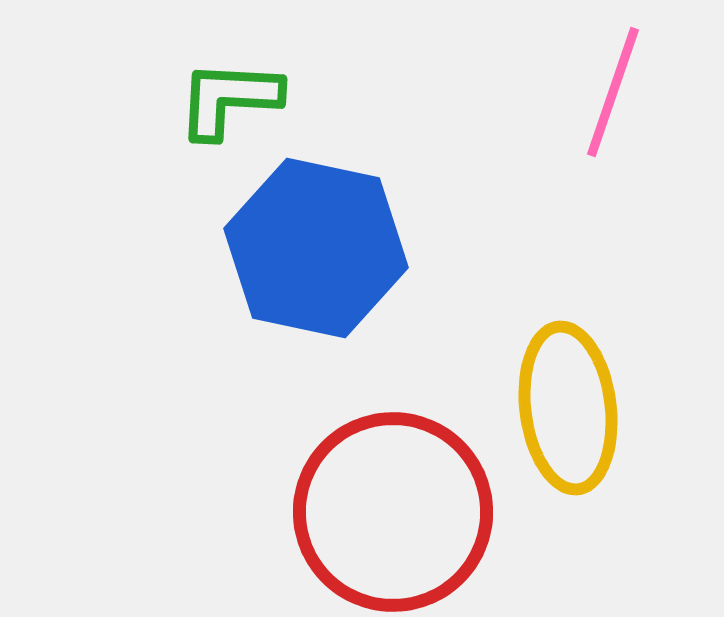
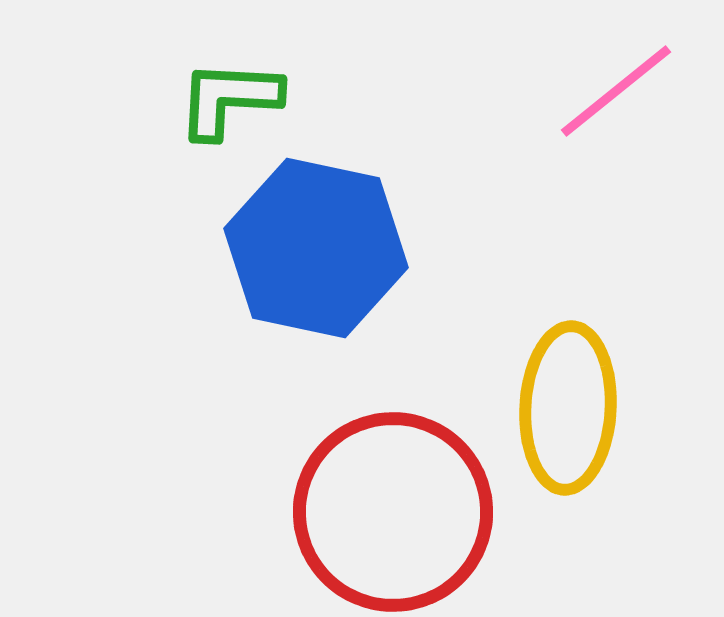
pink line: moved 3 px right, 1 px up; rotated 32 degrees clockwise
yellow ellipse: rotated 10 degrees clockwise
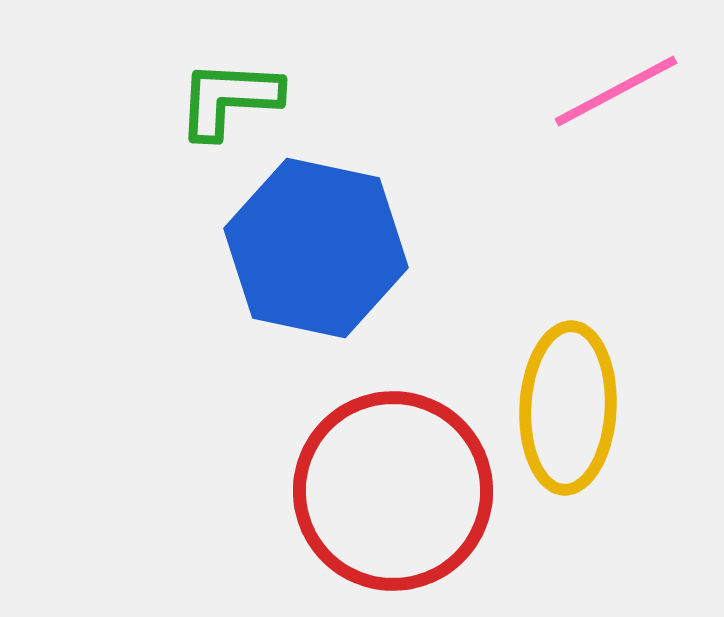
pink line: rotated 11 degrees clockwise
red circle: moved 21 px up
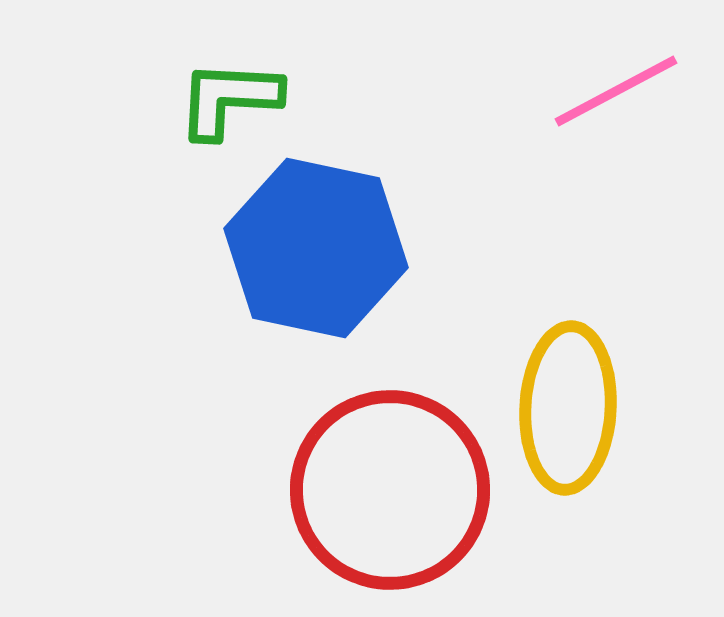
red circle: moved 3 px left, 1 px up
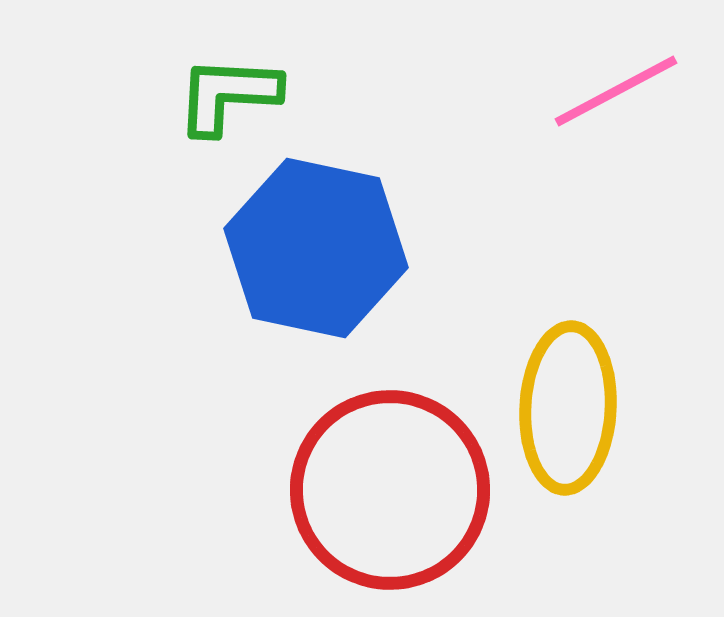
green L-shape: moved 1 px left, 4 px up
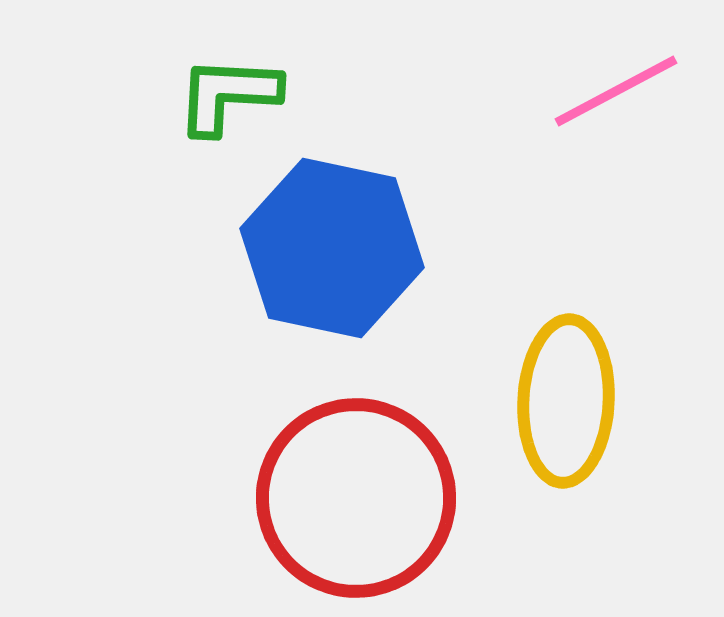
blue hexagon: moved 16 px right
yellow ellipse: moved 2 px left, 7 px up
red circle: moved 34 px left, 8 px down
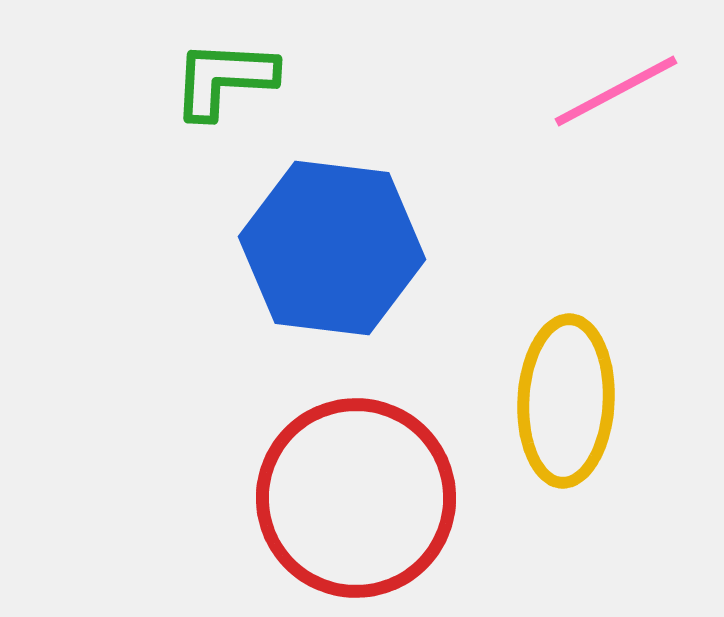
green L-shape: moved 4 px left, 16 px up
blue hexagon: rotated 5 degrees counterclockwise
